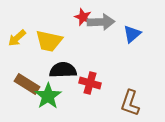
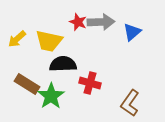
red star: moved 5 px left, 5 px down
blue triangle: moved 2 px up
yellow arrow: moved 1 px down
black semicircle: moved 6 px up
green star: moved 3 px right
brown L-shape: rotated 16 degrees clockwise
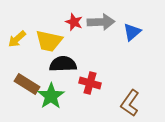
red star: moved 4 px left
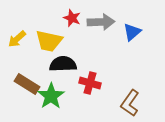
red star: moved 2 px left, 4 px up
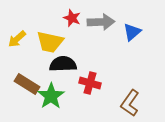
yellow trapezoid: moved 1 px right, 1 px down
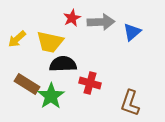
red star: rotated 24 degrees clockwise
brown L-shape: rotated 16 degrees counterclockwise
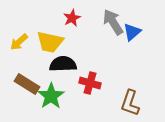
gray arrow: moved 12 px right; rotated 120 degrees counterclockwise
yellow arrow: moved 2 px right, 3 px down
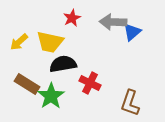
gray arrow: rotated 56 degrees counterclockwise
black semicircle: rotated 8 degrees counterclockwise
red cross: rotated 10 degrees clockwise
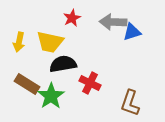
blue triangle: rotated 24 degrees clockwise
yellow arrow: rotated 36 degrees counterclockwise
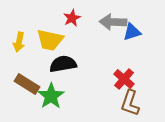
yellow trapezoid: moved 2 px up
red cross: moved 34 px right, 4 px up; rotated 15 degrees clockwise
